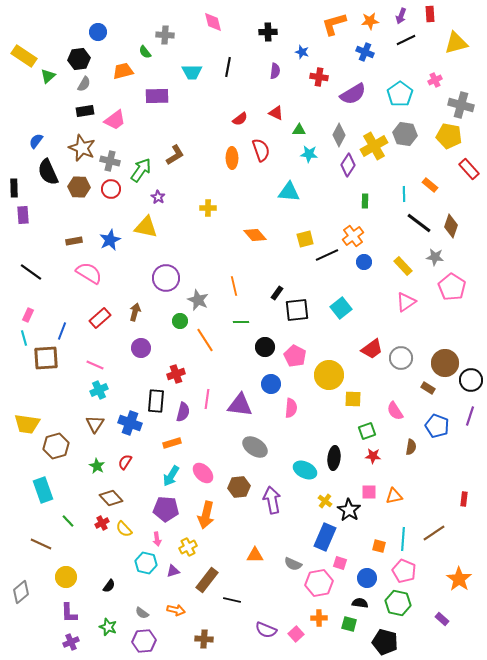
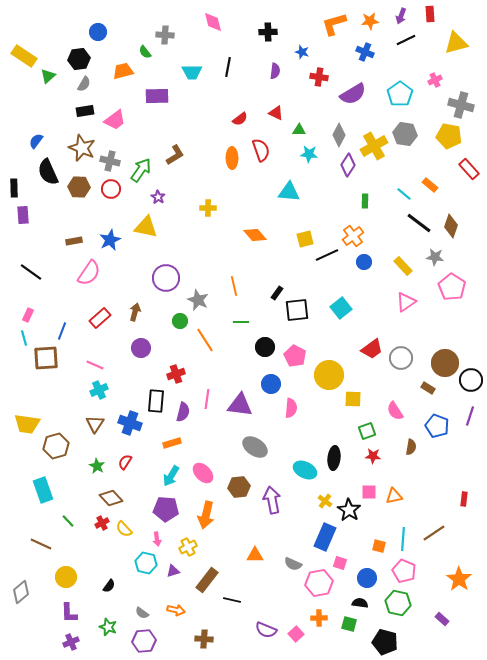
cyan line at (404, 194): rotated 49 degrees counterclockwise
pink semicircle at (89, 273): rotated 92 degrees clockwise
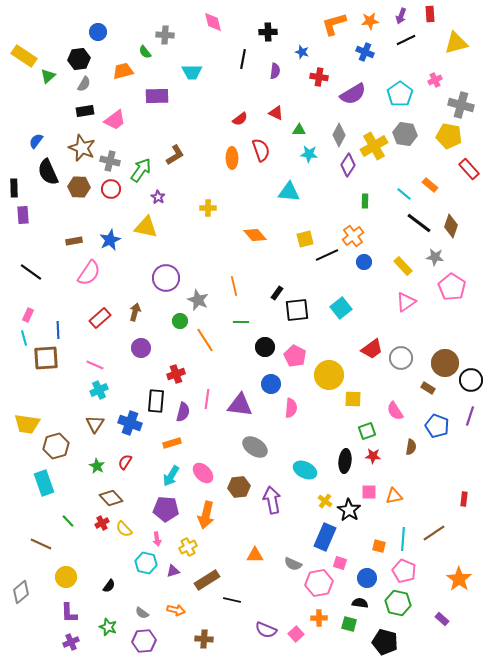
black line at (228, 67): moved 15 px right, 8 px up
blue line at (62, 331): moved 4 px left, 1 px up; rotated 24 degrees counterclockwise
black ellipse at (334, 458): moved 11 px right, 3 px down
cyan rectangle at (43, 490): moved 1 px right, 7 px up
brown rectangle at (207, 580): rotated 20 degrees clockwise
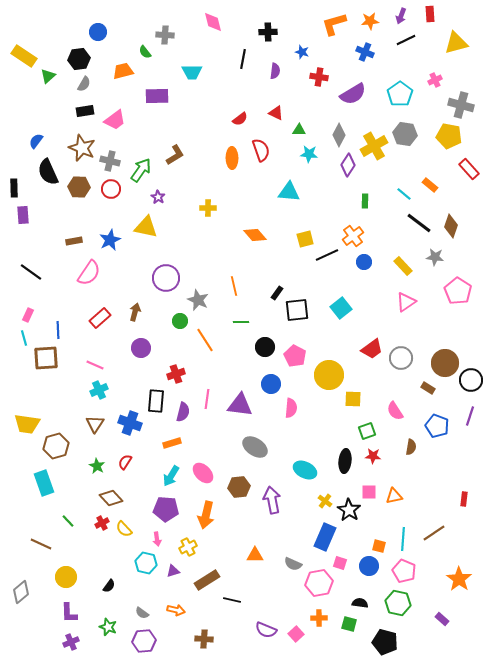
pink pentagon at (452, 287): moved 6 px right, 4 px down
blue circle at (367, 578): moved 2 px right, 12 px up
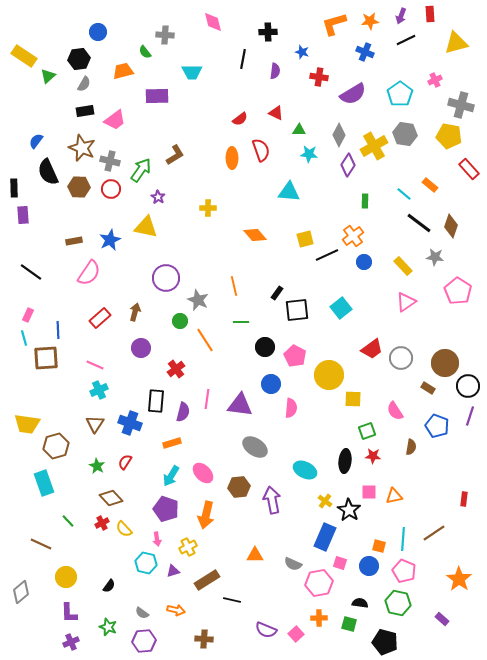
red cross at (176, 374): moved 5 px up; rotated 18 degrees counterclockwise
black circle at (471, 380): moved 3 px left, 6 px down
purple pentagon at (166, 509): rotated 15 degrees clockwise
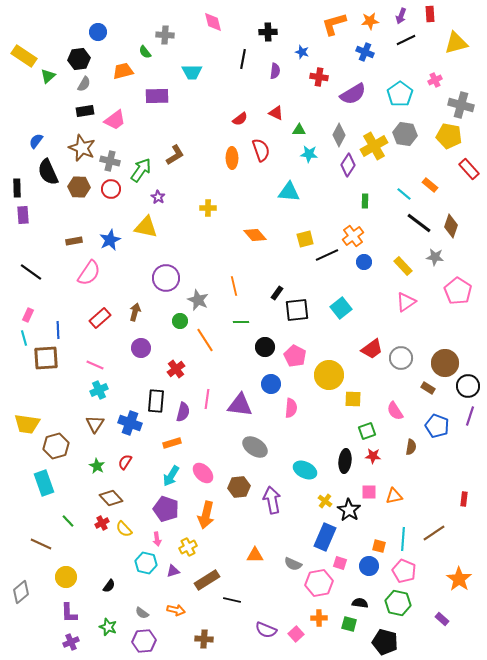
black rectangle at (14, 188): moved 3 px right
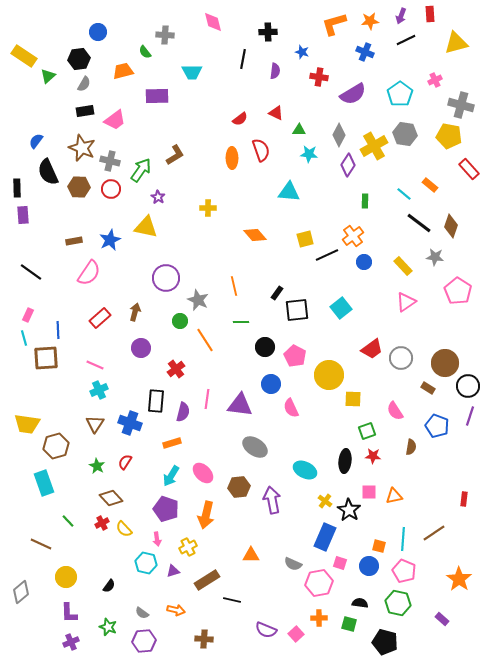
pink semicircle at (291, 408): rotated 150 degrees clockwise
orange triangle at (255, 555): moved 4 px left
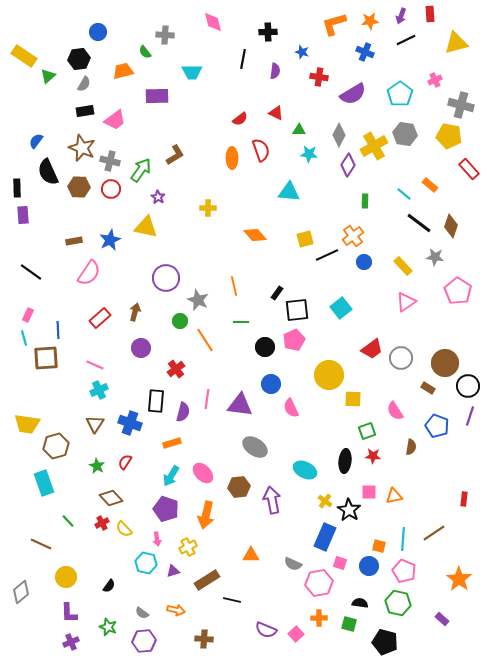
pink pentagon at (295, 356): moved 1 px left, 16 px up; rotated 20 degrees clockwise
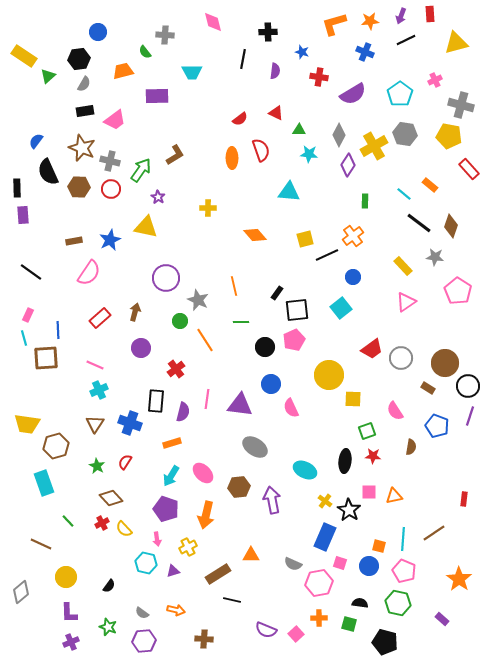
blue circle at (364, 262): moved 11 px left, 15 px down
brown rectangle at (207, 580): moved 11 px right, 6 px up
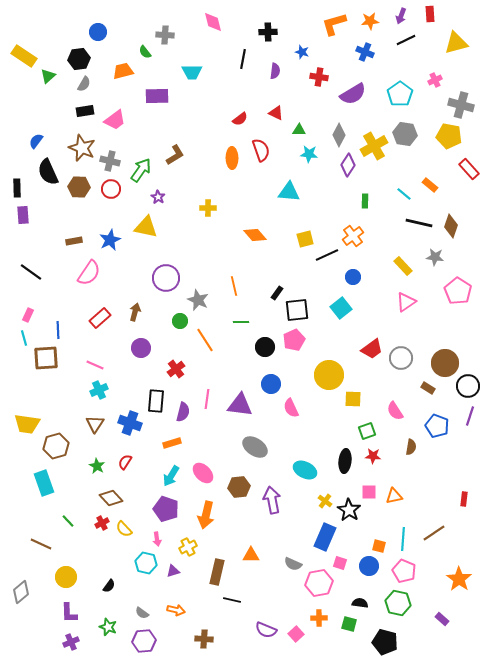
black line at (419, 223): rotated 24 degrees counterclockwise
brown rectangle at (218, 574): moved 1 px left, 2 px up; rotated 45 degrees counterclockwise
